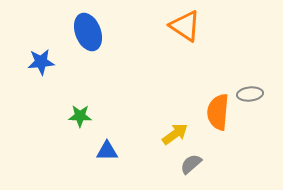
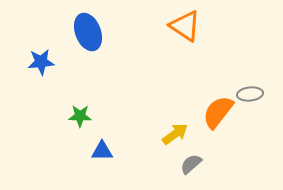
orange semicircle: rotated 33 degrees clockwise
blue triangle: moved 5 px left
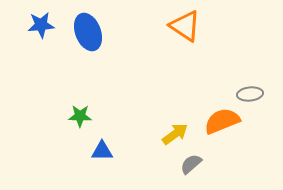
blue star: moved 37 px up
orange semicircle: moved 4 px right, 9 px down; rotated 30 degrees clockwise
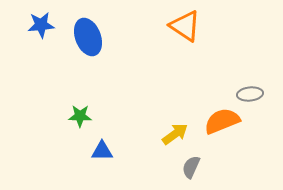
blue ellipse: moved 5 px down
gray semicircle: moved 3 px down; rotated 25 degrees counterclockwise
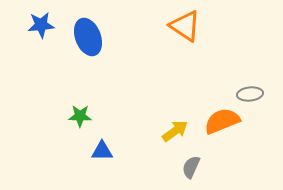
yellow arrow: moved 3 px up
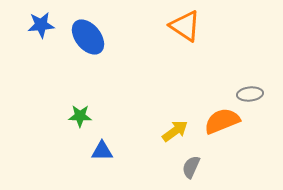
blue ellipse: rotated 18 degrees counterclockwise
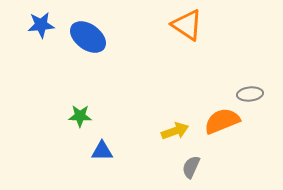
orange triangle: moved 2 px right, 1 px up
blue ellipse: rotated 15 degrees counterclockwise
yellow arrow: rotated 16 degrees clockwise
